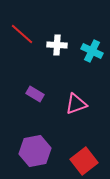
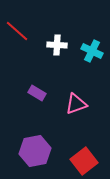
red line: moved 5 px left, 3 px up
purple rectangle: moved 2 px right, 1 px up
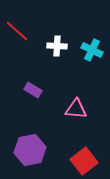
white cross: moved 1 px down
cyan cross: moved 1 px up
purple rectangle: moved 4 px left, 3 px up
pink triangle: moved 5 px down; rotated 25 degrees clockwise
purple hexagon: moved 5 px left, 1 px up
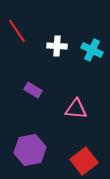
red line: rotated 15 degrees clockwise
